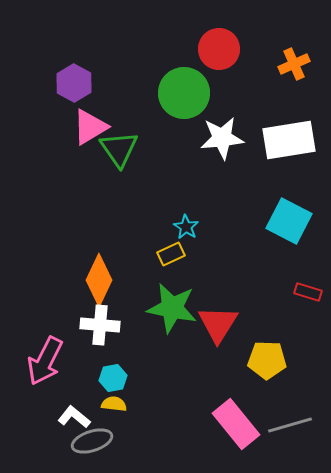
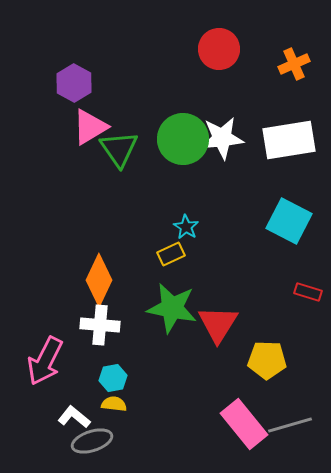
green circle: moved 1 px left, 46 px down
pink rectangle: moved 8 px right
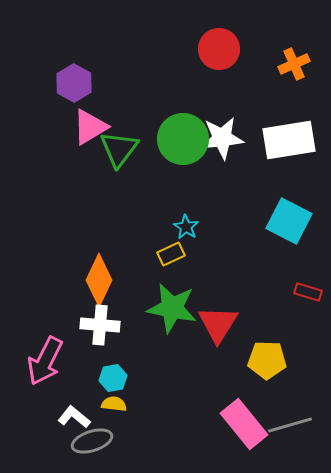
green triangle: rotated 12 degrees clockwise
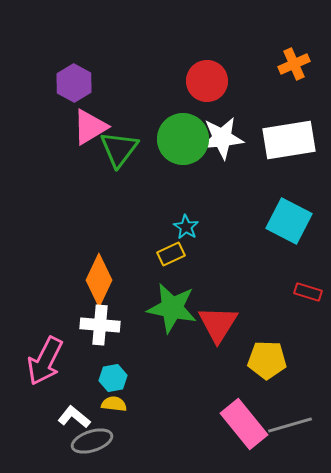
red circle: moved 12 px left, 32 px down
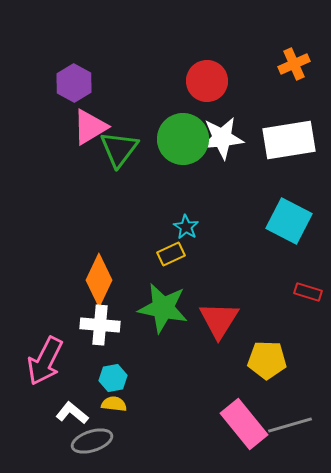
green star: moved 9 px left
red triangle: moved 1 px right, 4 px up
white L-shape: moved 2 px left, 4 px up
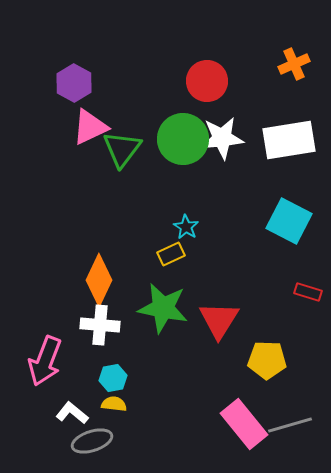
pink triangle: rotated 6 degrees clockwise
green triangle: moved 3 px right
pink arrow: rotated 6 degrees counterclockwise
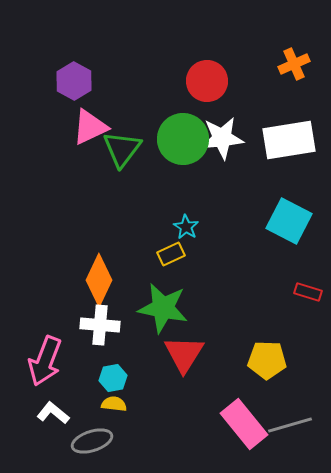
purple hexagon: moved 2 px up
red triangle: moved 35 px left, 34 px down
white L-shape: moved 19 px left
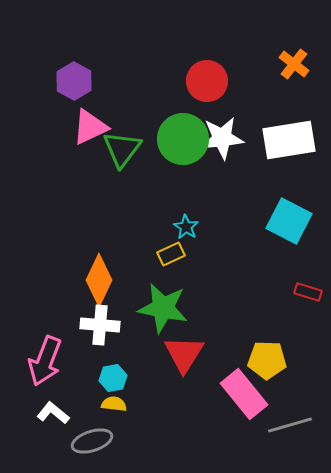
orange cross: rotated 28 degrees counterclockwise
pink rectangle: moved 30 px up
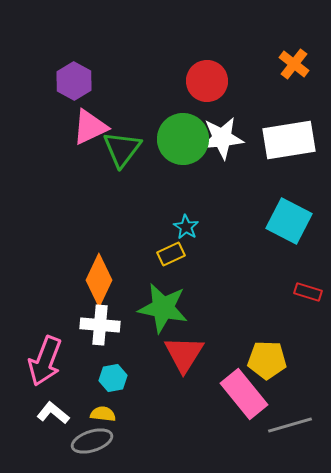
yellow semicircle: moved 11 px left, 10 px down
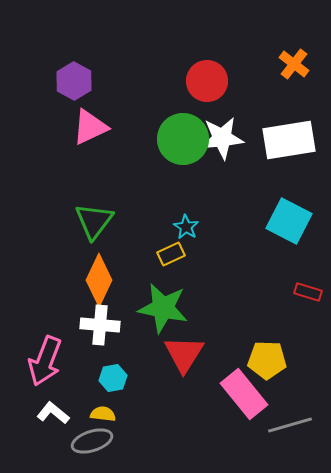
green triangle: moved 28 px left, 72 px down
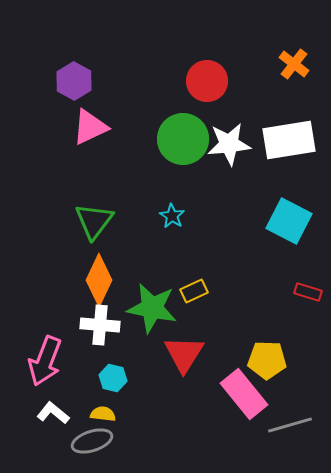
white star: moved 7 px right, 6 px down
cyan star: moved 14 px left, 11 px up
yellow rectangle: moved 23 px right, 37 px down
green star: moved 11 px left
cyan hexagon: rotated 24 degrees clockwise
